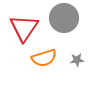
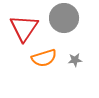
gray star: moved 2 px left
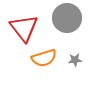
gray circle: moved 3 px right
red triangle: rotated 12 degrees counterclockwise
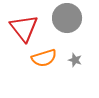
gray star: rotated 24 degrees clockwise
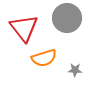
gray star: moved 10 px down; rotated 16 degrees counterclockwise
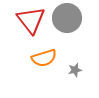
red triangle: moved 7 px right, 8 px up
gray star: rotated 16 degrees counterclockwise
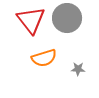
gray star: moved 3 px right, 1 px up; rotated 16 degrees clockwise
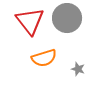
red triangle: moved 1 px left, 1 px down
gray star: rotated 16 degrees clockwise
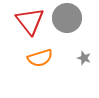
orange semicircle: moved 4 px left
gray star: moved 6 px right, 11 px up
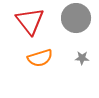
gray circle: moved 9 px right
gray star: moved 2 px left; rotated 16 degrees counterclockwise
